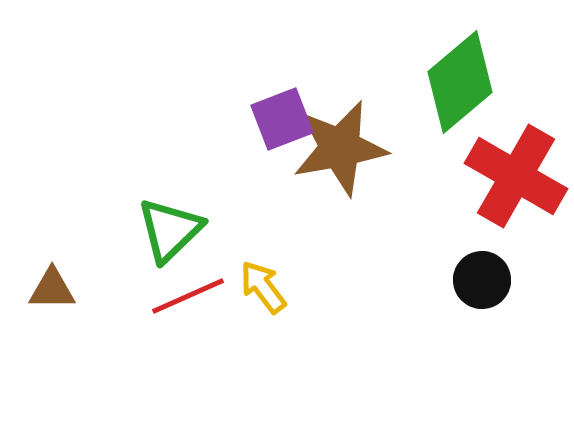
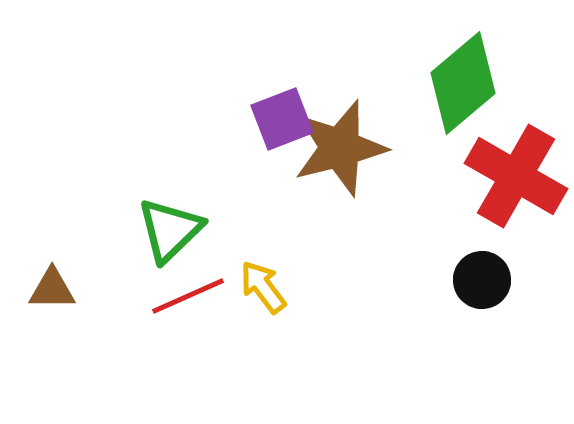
green diamond: moved 3 px right, 1 px down
brown star: rotated 4 degrees counterclockwise
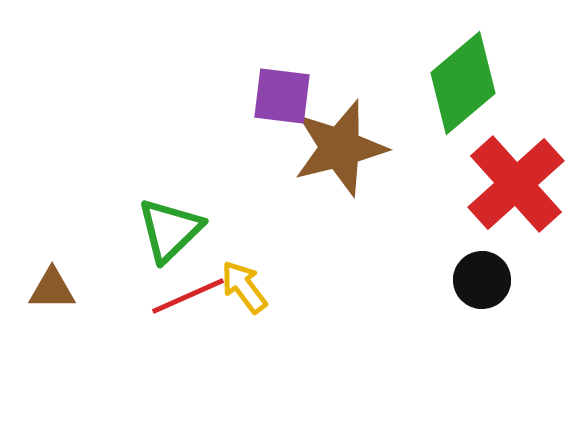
purple square: moved 23 px up; rotated 28 degrees clockwise
red cross: moved 8 px down; rotated 18 degrees clockwise
yellow arrow: moved 19 px left
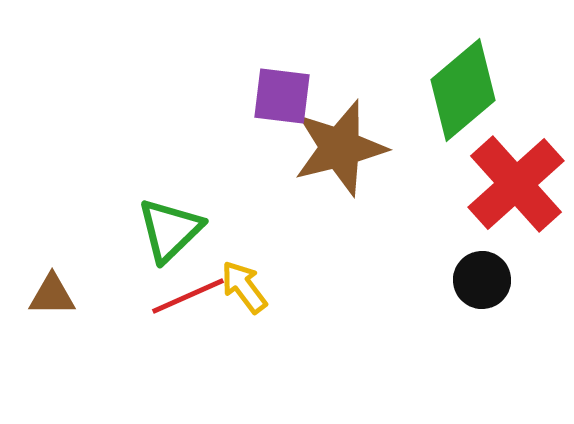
green diamond: moved 7 px down
brown triangle: moved 6 px down
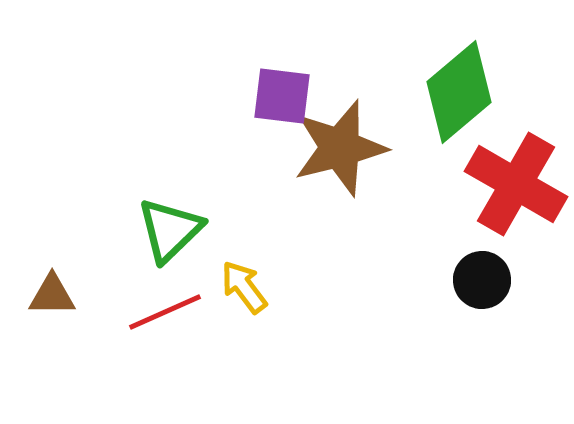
green diamond: moved 4 px left, 2 px down
red cross: rotated 18 degrees counterclockwise
red line: moved 23 px left, 16 px down
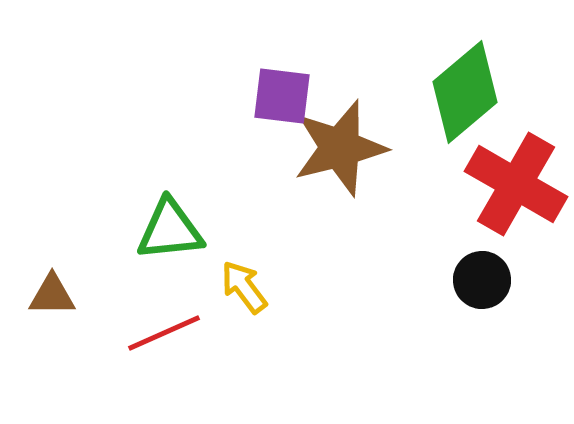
green diamond: moved 6 px right
green triangle: rotated 38 degrees clockwise
red line: moved 1 px left, 21 px down
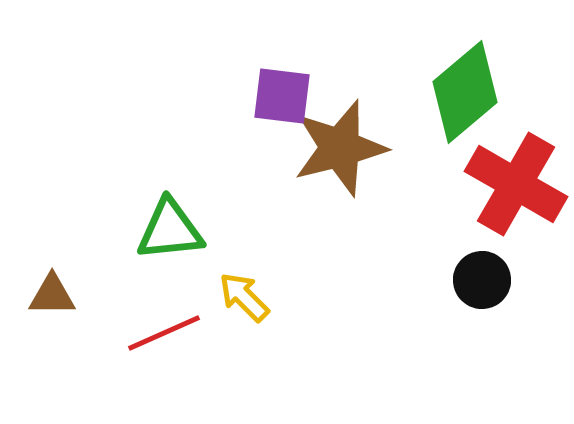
yellow arrow: moved 10 px down; rotated 8 degrees counterclockwise
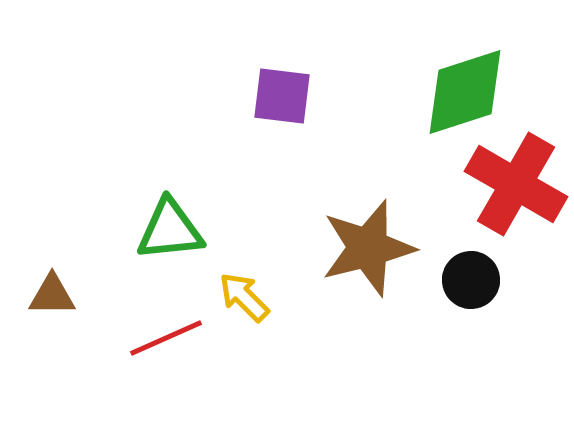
green diamond: rotated 22 degrees clockwise
brown star: moved 28 px right, 100 px down
black circle: moved 11 px left
red line: moved 2 px right, 5 px down
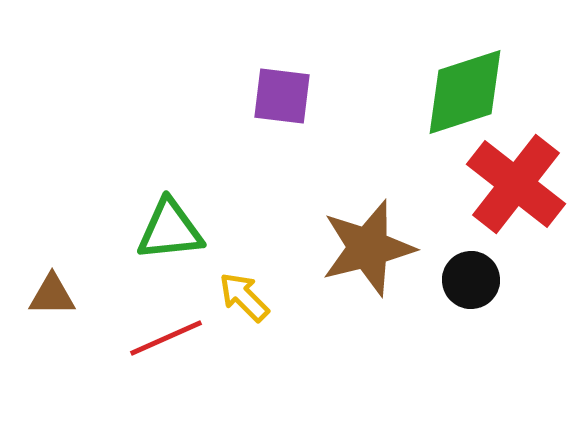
red cross: rotated 8 degrees clockwise
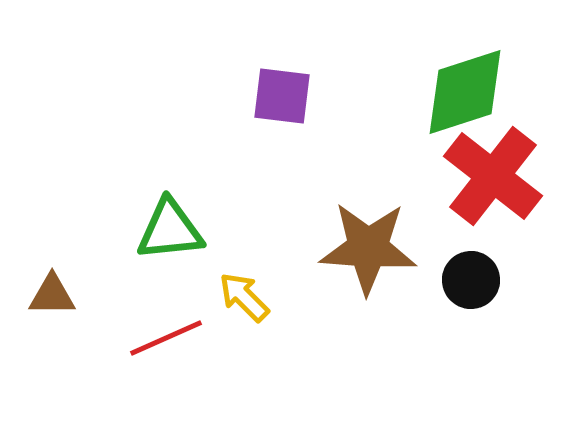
red cross: moved 23 px left, 8 px up
brown star: rotated 18 degrees clockwise
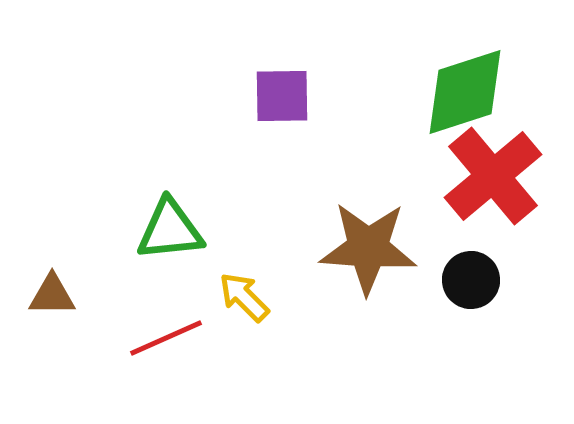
purple square: rotated 8 degrees counterclockwise
red cross: rotated 12 degrees clockwise
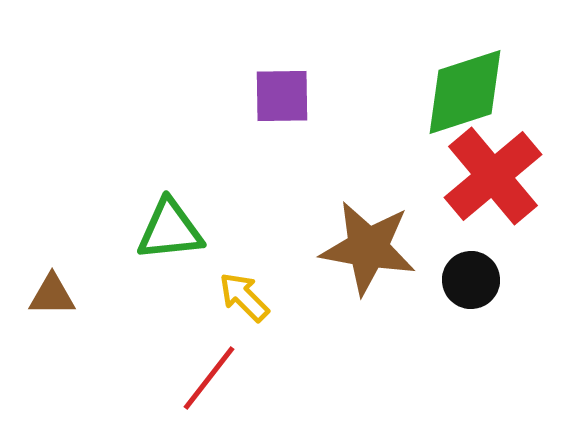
brown star: rotated 6 degrees clockwise
red line: moved 43 px right, 40 px down; rotated 28 degrees counterclockwise
